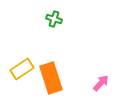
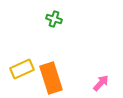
yellow rectangle: rotated 10 degrees clockwise
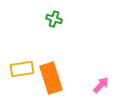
yellow rectangle: rotated 15 degrees clockwise
pink arrow: moved 2 px down
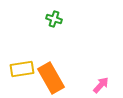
orange rectangle: rotated 12 degrees counterclockwise
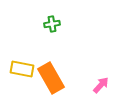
green cross: moved 2 px left, 5 px down; rotated 28 degrees counterclockwise
yellow rectangle: rotated 20 degrees clockwise
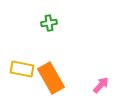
green cross: moved 3 px left, 1 px up
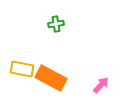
green cross: moved 7 px right, 1 px down
orange rectangle: rotated 32 degrees counterclockwise
